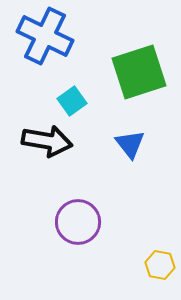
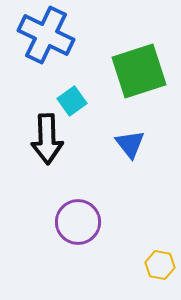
blue cross: moved 1 px right, 1 px up
green square: moved 1 px up
black arrow: moved 2 px up; rotated 78 degrees clockwise
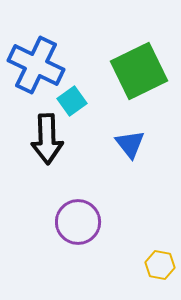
blue cross: moved 10 px left, 30 px down
green square: rotated 8 degrees counterclockwise
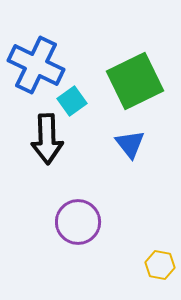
green square: moved 4 px left, 10 px down
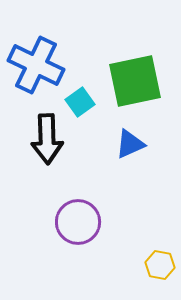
green square: rotated 14 degrees clockwise
cyan square: moved 8 px right, 1 px down
blue triangle: rotated 44 degrees clockwise
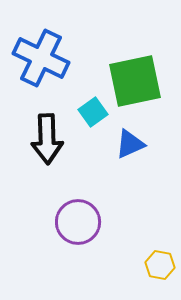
blue cross: moved 5 px right, 7 px up
cyan square: moved 13 px right, 10 px down
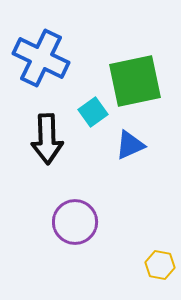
blue triangle: moved 1 px down
purple circle: moved 3 px left
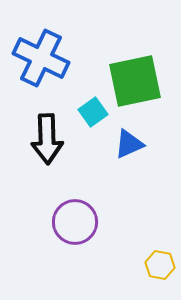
blue triangle: moved 1 px left, 1 px up
